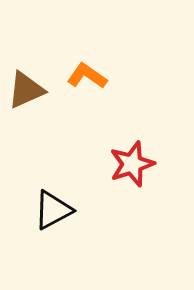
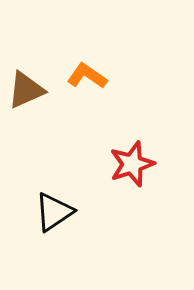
black triangle: moved 1 px right, 2 px down; rotated 6 degrees counterclockwise
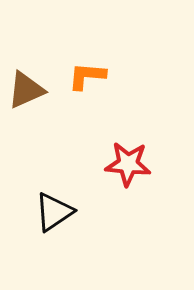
orange L-shape: rotated 30 degrees counterclockwise
red star: moved 4 px left; rotated 24 degrees clockwise
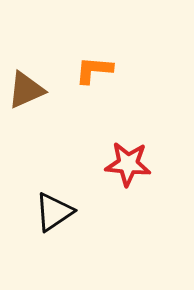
orange L-shape: moved 7 px right, 6 px up
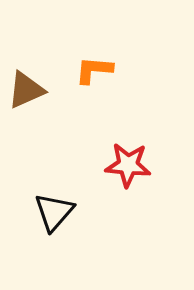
red star: moved 1 px down
black triangle: rotated 15 degrees counterclockwise
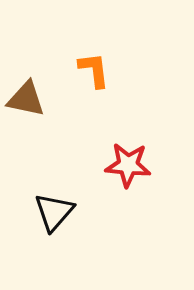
orange L-shape: rotated 78 degrees clockwise
brown triangle: moved 9 px down; rotated 36 degrees clockwise
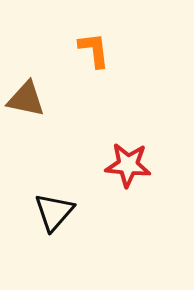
orange L-shape: moved 20 px up
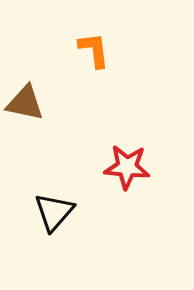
brown triangle: moved 1 px left, 4 px down
red star: moved 1 px left, 2 px down
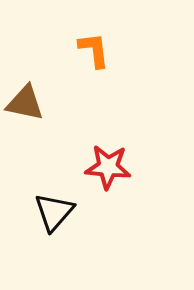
red star: moved 19 px left
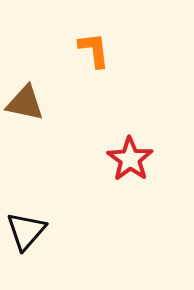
red star: moved 22 px right, 8 px up; rotated 30 degrees clockwise
black triangle: moved 28 px left, 19 px down
